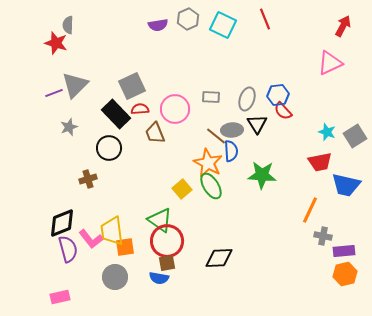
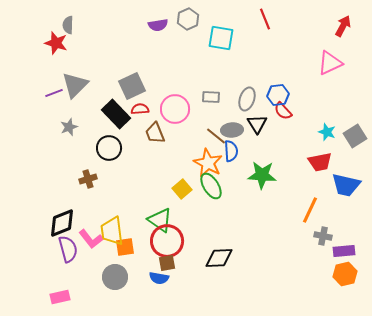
cyan square at (223, 25): moved 2 px left, 13 px down; rotated 16 degrees counterclockwise
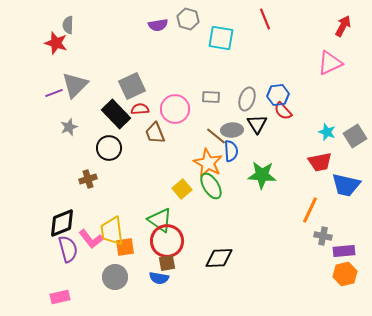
gray hexagon at (188, 19): rotated 20 degrees counterclockwise
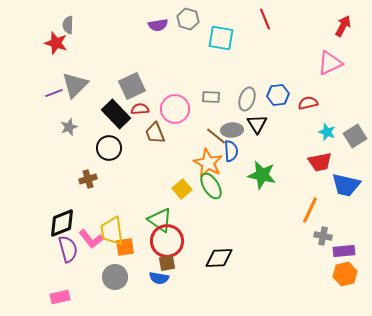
red semicircle at (283, 111): moved 25 px right, 8 px up; rotated 120 degrees clockwise
green star at (262, 175): rotated 8 degrees clockwise
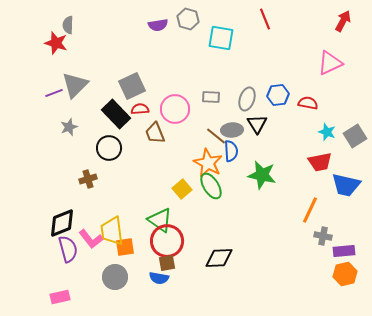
red arrow at (343, 26): moved 5 px up
red semicircle at (308, 103): rotated 24 degrees clockwise
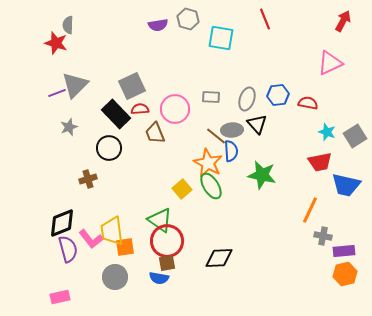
purple line at (54, 93): moved 3 px right
black triangle at (257, 124): rotated 10 degrees counterclockwise
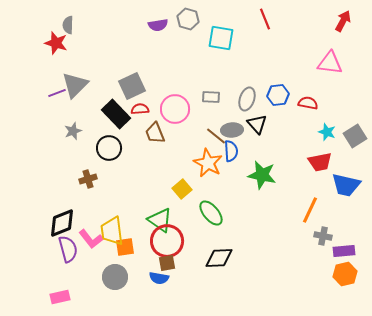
pink triangle at (330, 63): rotated 32 degrees clockwise
gray star at (69, 127): moved 4 px right, 4 px down
green ellipse at (211, 186): moved 27 px down; rotated 8 degrees counterclockwise
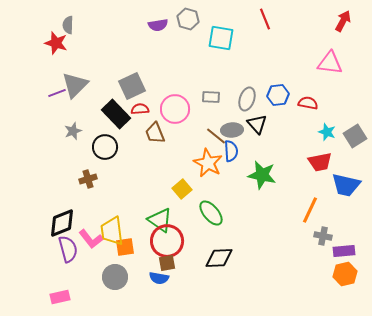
black circle at (109, 148): moved 4 px left, 1 px up
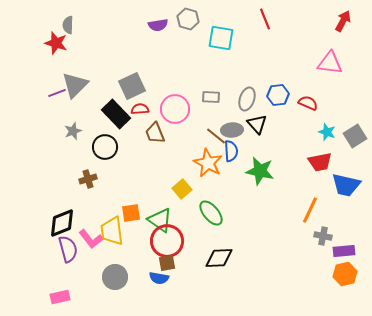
red semicircle at (308, 103): rotated 12 degrees clockwise
green star at (262, 175): moved 2 px left, 4 px up
orange square at (125, 247): moved 6 px right, 34 px up
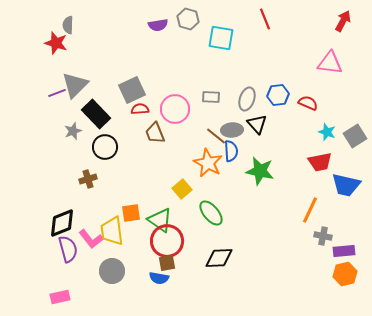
gray square at (132, 86): moved 4 px down
black rectangle at (116, 114): moved 20 px left
gray circle at (115, 277): moved 3 px left, 6 px up
